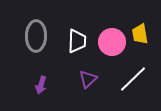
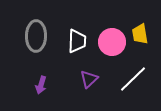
purple triangle: moved 1 px right
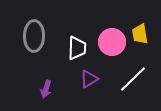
gray ellipse: moved 2 px left
white trapezoid: moved 7 px down
purple triangle: rotated 12 degrees clockwise
purple arrow: moved 5 px right, 4 px down
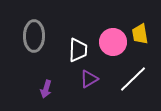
pink circle: moved 1 px right
white trapezoid: moved 1 px right, 2 px down
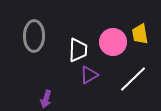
purple triangle: moved 4 px up
purple arrow: moved 10 px down
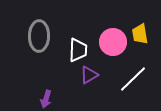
gray ellipse: moved 5 px right
